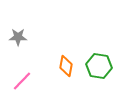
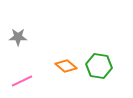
orange diamond: rotated 60 degrees counterclockwise
pink line: rotated 20 degrees clockwise
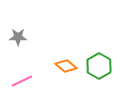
green hexagon: rotated 20 degrees clockwise
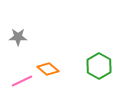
orange diamond: moved 18 px left, 3 px down
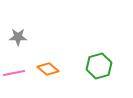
green hexagon: rotated 15 degrees clockwise
pink line: moved 8 px left, 8 px up; rotated 15 degrees clockwise
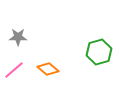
green hexagon: moved 14 px up
pink line: moved 3 px up; rotated 30 degrees counterclockwise
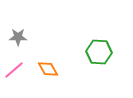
green hexagon: rotated 20 degrees clockwise
orange diamond: rotated 20 degrees clockwise
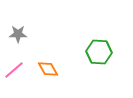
gray star: moved 3 px up
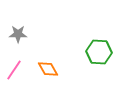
pink line: rotated 15 degrees counterclockwise
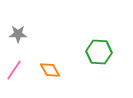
orange diamond: moved 2 px right, 1 px down
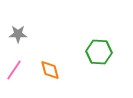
orange diamond: rotated 15 degrees clockwise
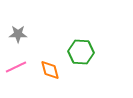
green hexagon: moved 18 px left
pink line: moved 2 px right, 3 px up; rotated 30 degrees clockwise
